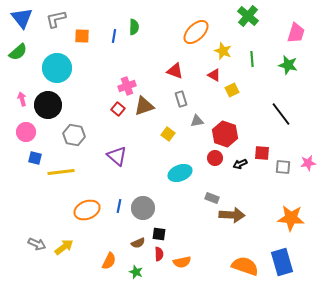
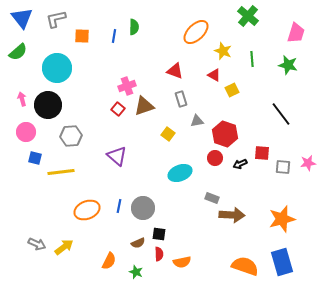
gray hexagon at (74, 135): moved 3 px left, 1 px down; rotated 15 degrees counterclockwise
orange star at (291, 218): moved 9 px left, 1 px down; rotated 20 degrees counterclockwise
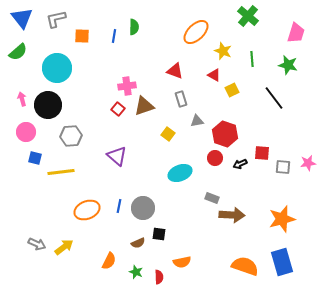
pink cross at (127, 86): rotated 12 degrees clockwise
black line at (281, 114): moved 7 px left, 16 px up
red semicircle at (159, 254): moved 23 px down
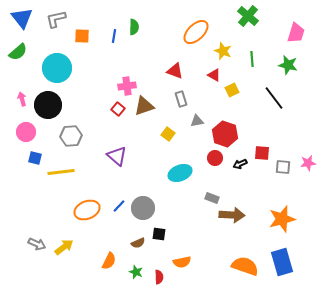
blue line at (119, 206): rotated 32 degrees clockwise
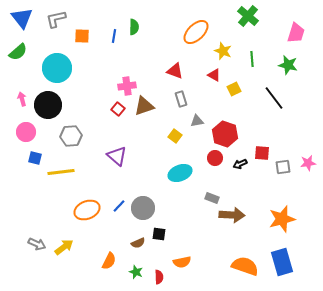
yellow square at (232, 90): moved 2 px right, 1 px up
yellow square at (168, 134): moved 7 px right, 2 px down
gray square at (283, 167): rotated 14 degrees counterclockwise
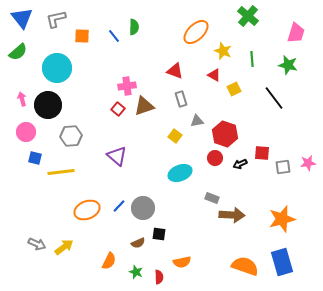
blue line at (114, 36): rotated 48 degrees counterclockwise
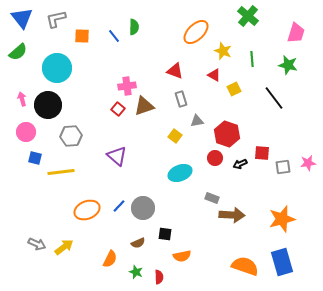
red hexagon at (225, 134): moved 2 px right
black square at (159, 234): moved 6 px right
orange semicircle at (109, 261): moved 1 px right, 2 px up
orange semicircle at (182, 262): moved 6 px up
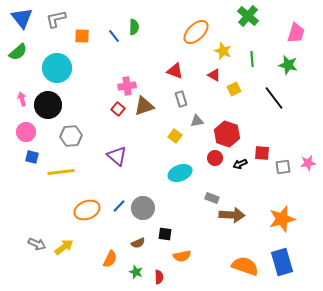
blue square at (35, 158): moved 3 px left, 1 px up
